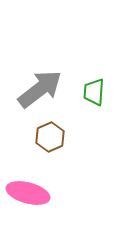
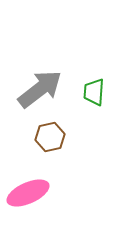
brown hexagon: rotated 12 degrees clockwise
pink ellipse: rotated 39 degrees counterclockwise
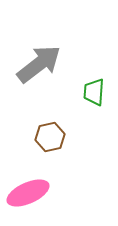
gray arrow: moved 1 px left, 25 px up
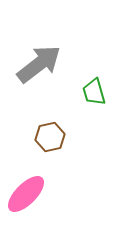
green trapezoid: rotated 20 degrees counterclockwise
pink ellipse: moved 2 px left, 1 px down; rotated 21 degrees counterclockwise
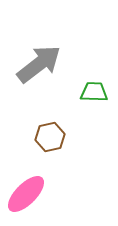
green trapezoid: rotated 108 degrees clockwise
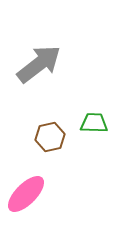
green trapezoid: moved 31 px down
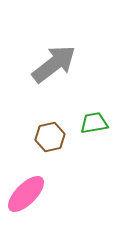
gray arrow: moved 15 px right
green trapezoid: rotated 12 degrees counterclockwise
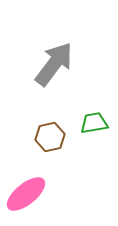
gray arrow: rotated 15 degrees counterclockwise
pink ellipse: rotated 6 degrees clockwise
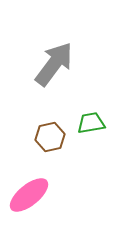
green trapezoid: moved 3 px left
pink ellipse: moved 3 px right, 1 px down
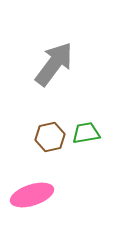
green trapezoid: moved 5 px left, 10 px down
pink ellipse: moved 3 px right; rotated 21 degrees clockwise
